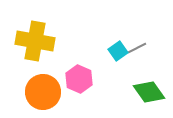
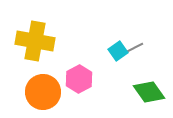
gray line: moved 3 px left
pink hexagon: rotated 8 degrees clockwise
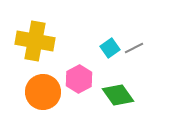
cyan square: moved 8 px left, 3 px up
green diamond: moved 31 px left, 3 px down
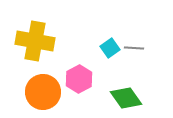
gray line: rotated 30 degrees clockwise
green diamond: moved 8 px right, 3 px down
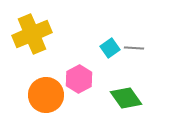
yellow cross: moved 3 px left, 7 px up; rotated 33 degrees counterclockwise
orange circle: moved 3 px right, 3 px down
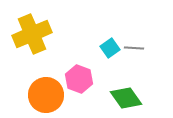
pink hexagon: rotated 12 degrees counterclockwise
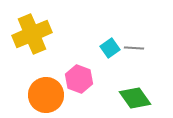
green diamond: moved 9 px right
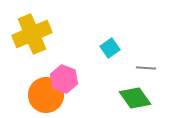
gray line: moved 12 px right, 20 px down
pink hexagon: moved 15 px left
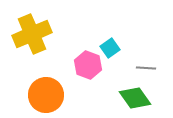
pink hexagon: moved 24 px right, 14 px up
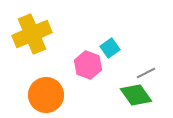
gray line: moved 5 px down; rotated 30 degrees counterclockwise
green diamond: moved 1 px right, 3 px up
